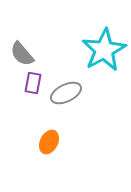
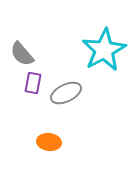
orange ellipse: rotated 70 degrees clockwise
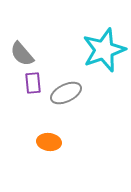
cyan star: rotated 9 degrees clockwise
purple rectangle: rotated 15 degrees counterclockwise
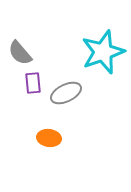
cyan star: moved 1 px left, 2 px down
gray semicircle: moved 2 px left, 1 px up
orange ellipse: moved 4 px up
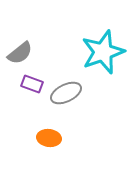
gray semicircle: rotated 88 degrees counterclockwise
purple rectangle: moved 1 px left, 1 px down; rotated 65 degrees counterclockwise
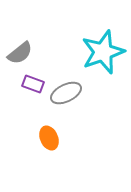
purple rectangle: moved 1 px right
orange ellipse: rotated 60 degrees clockwise
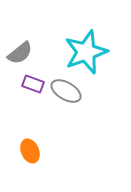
cyan star: moved 17 px left
gray ellipse: moved 2 px up; rotated 56 degrees clockwise
orange ellipse: moved 19 px left, 13 px down
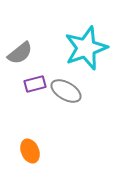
cyan star: moved 4 px up
purple rectangle: moved 2 px right; rotated 35 degrees counterclockwise
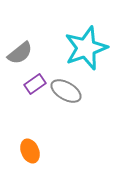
purple rectangle: rotated 20 degrees counterclockwise
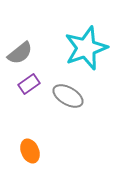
purple rectangle: moved 6 px left
gray ellipse: moved 2 px right, 5 px down
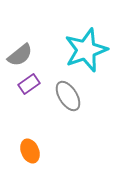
cyan star: moved 2 px down
gray semicircle: moved 2 px down
gray ellipse: rotated 28 degrees clockwise
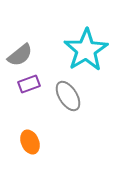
cyan star: rotated 12 degrees counterclockwise
purple rectangle: rotated 15 degrees clockwise
orange ellipse: moved 9 px up
